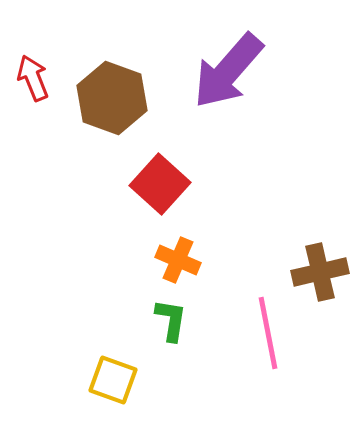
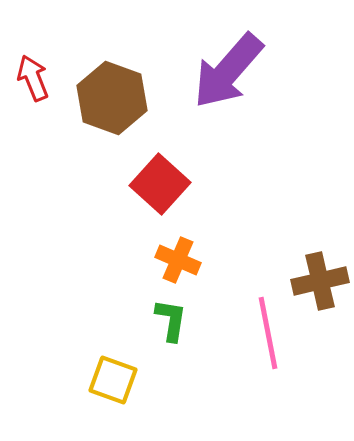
brown cross: moved 9 px down
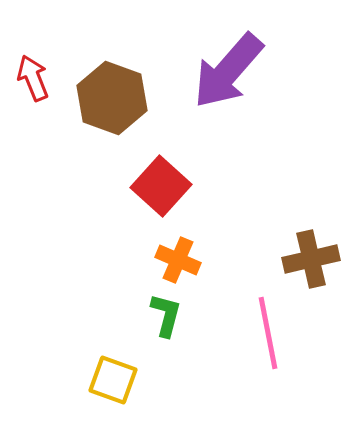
red square: moved 1 px right, 2 px down
brown cross: moved 9 px left, 22 px up
green L-shape: moved 5 px left, 5 px up; rotated 6 degrees clockwise
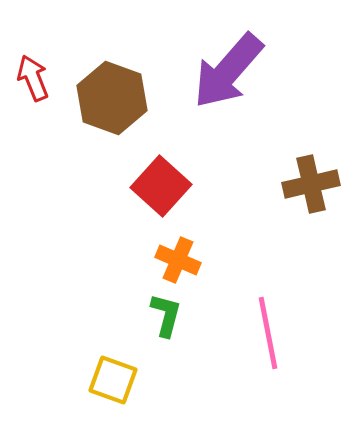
brown cross: moved 75 px up
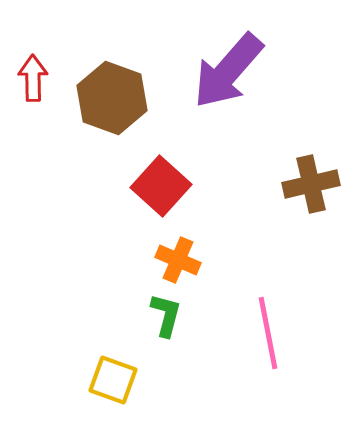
red arrow: rotated 21 degrees clockwise
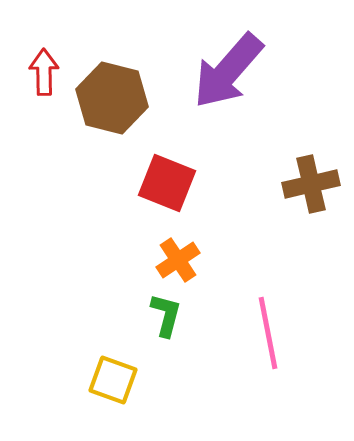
red arrow: moved 11 px right, 6 px up
brown hexagon: rotated 6 degrees counterclockwise
red square: moved 6 px right, 3 px up; rotated 20 degrees counterclockwise
orange cross: rotated 33 degrees clockwise
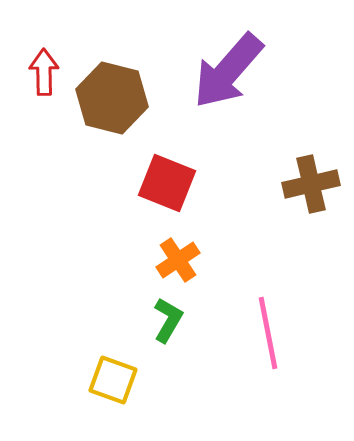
green L-shape: moved 2 px right, 5 px down; rotated 15 degrees clockwise
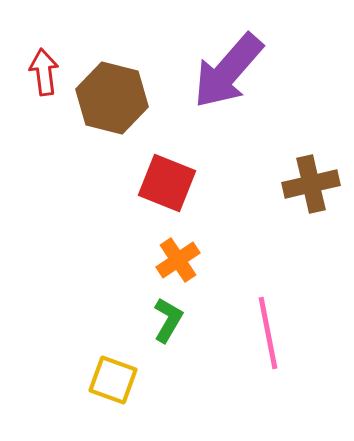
red arrow: rotated 6 degrees counterclockwise
